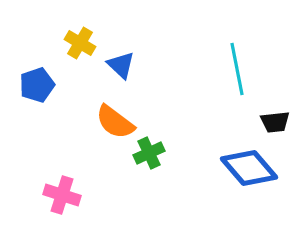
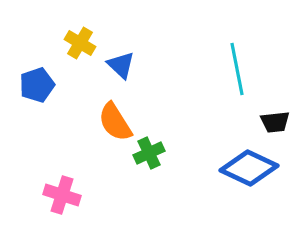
orange semicircle: rotated 21 degrees clockwise
blue diamond: rotated 24 degrees counterclockwise
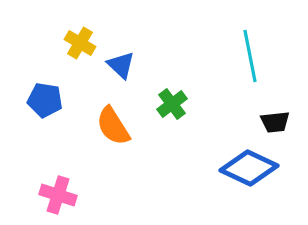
cyan line: moved 13 px right, 13 px up
blue pentagon: moved 8 px right, 15 px down; rotated 28 degrees clockwise
orange semicircle: moved 2 px left, 4 px down
green cross: moved 23 px right, 49 px up; rotated 12 degrees counterclockwise
pink cross: moved 4 px left
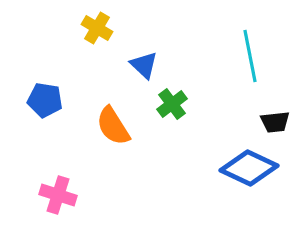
yellow cross: moved 17 px right, 15 px up
blue triangle: moved 23 px right
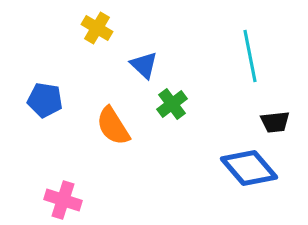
blue diamond: rotated 24 degrees clockwise
pink cross: moved 5 px right, 5 px down
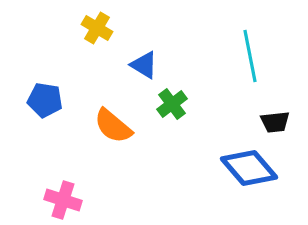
blue triangle: rotated 12 degrees counterclockwise
orange semicircle: rotated 18 degrees counterclockwise
